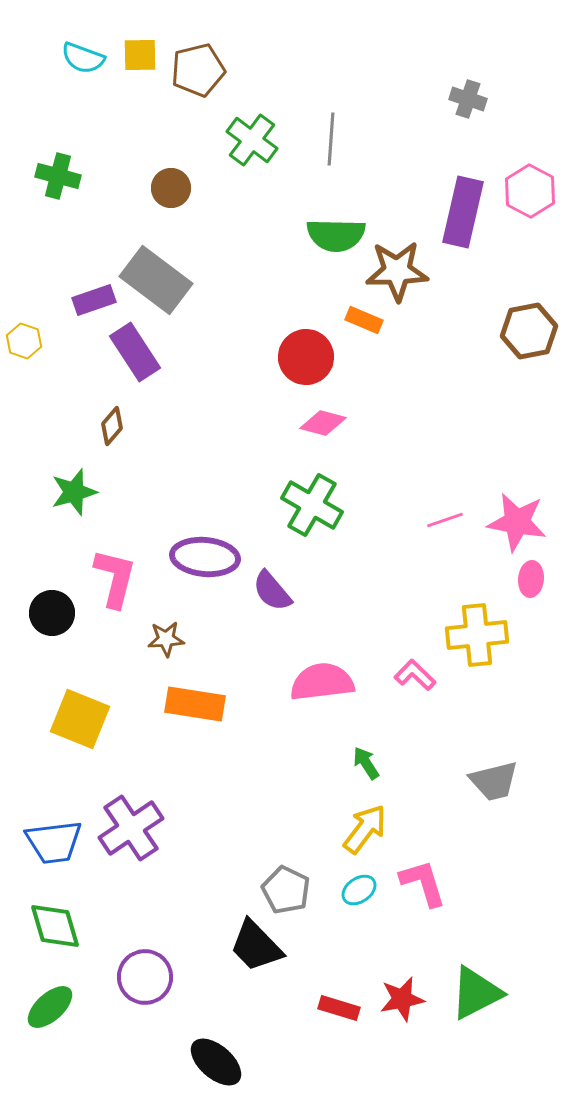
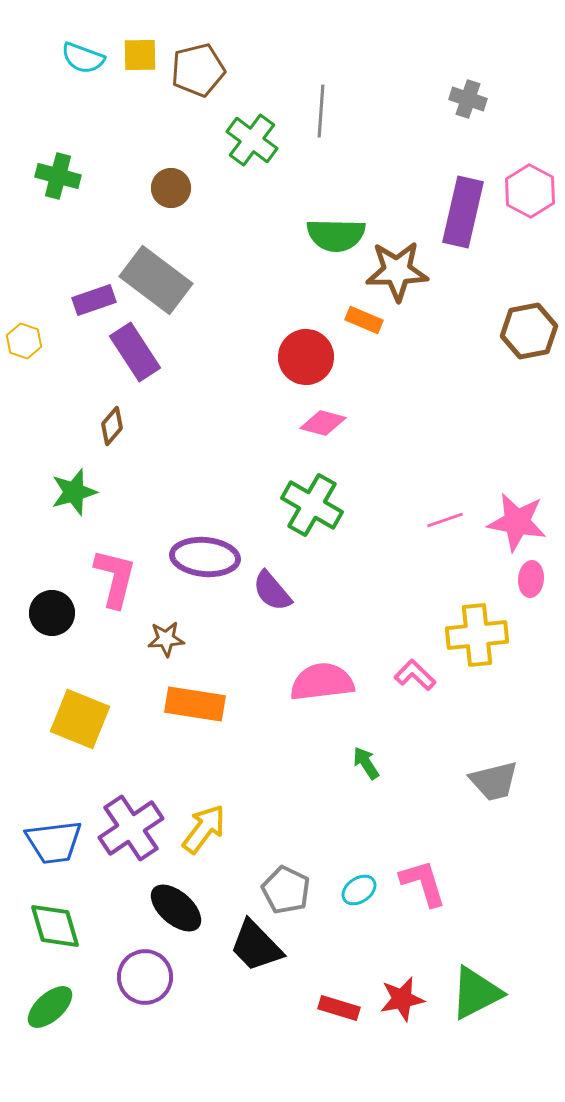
gray line at (331, 139): moved 10 px left, 28 px up
yellow arrow at (365, 829): moved 161 px left
black ellipse at (216, 1062): moved 40 px left, 154 px up
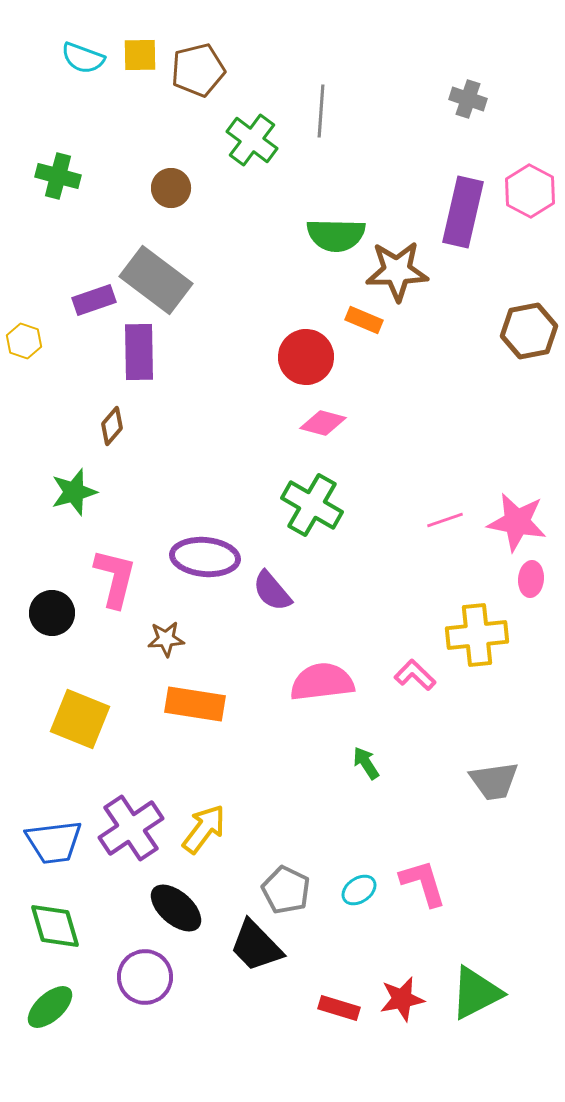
purple rectangle at (135, 352): moved 4 px right; rotated 32 degrees clockwise
gray trapezoid at (494, 781): rotated 6 degrees clockwise
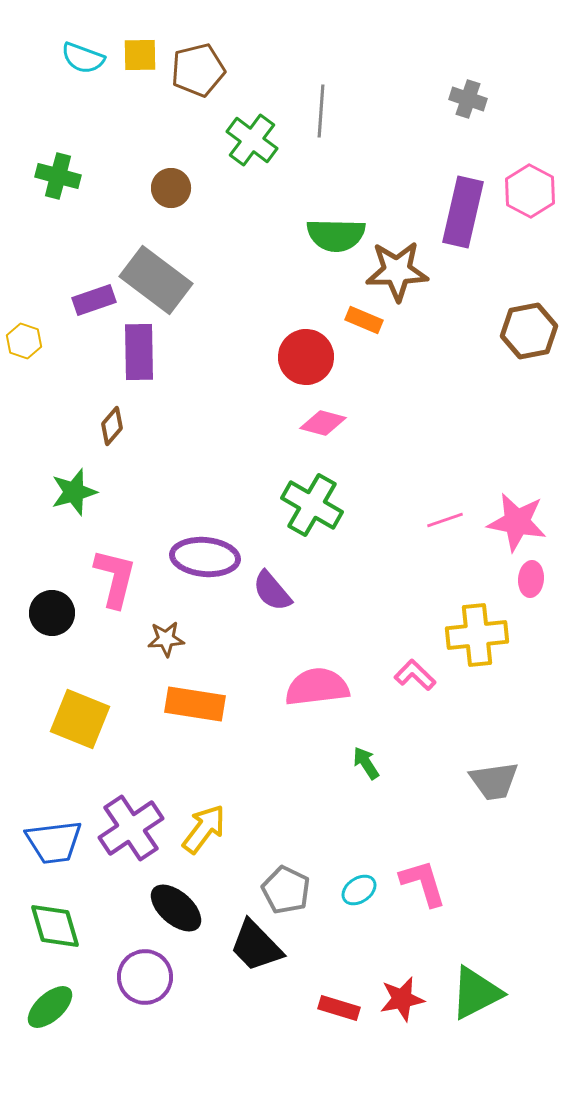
pink semicircle at (322, 682): moved 5 px left, 5 px down
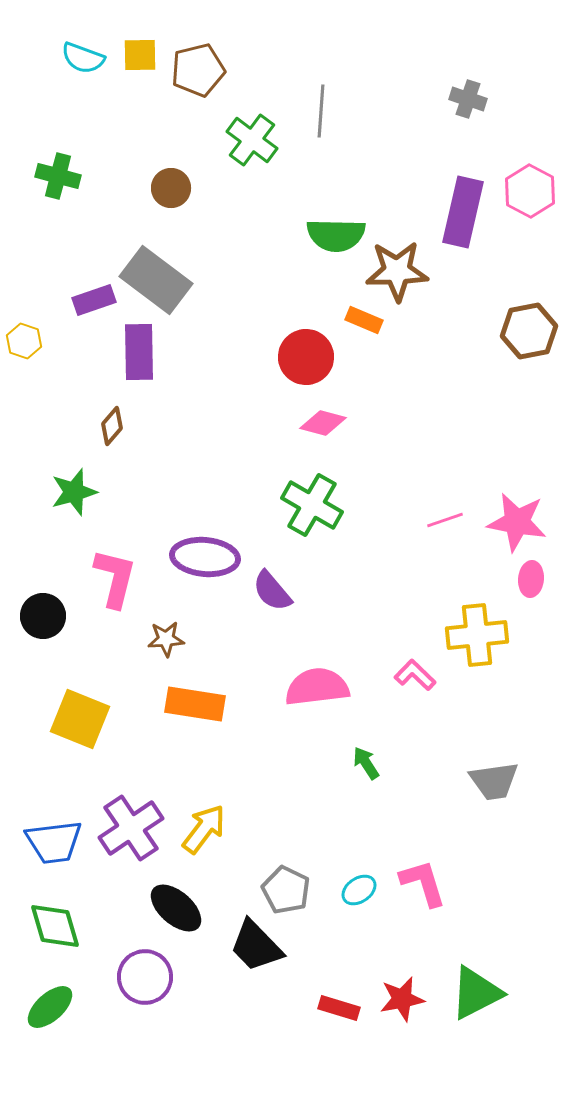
black circle at (52, 613): moved 9 px left, 3 px down
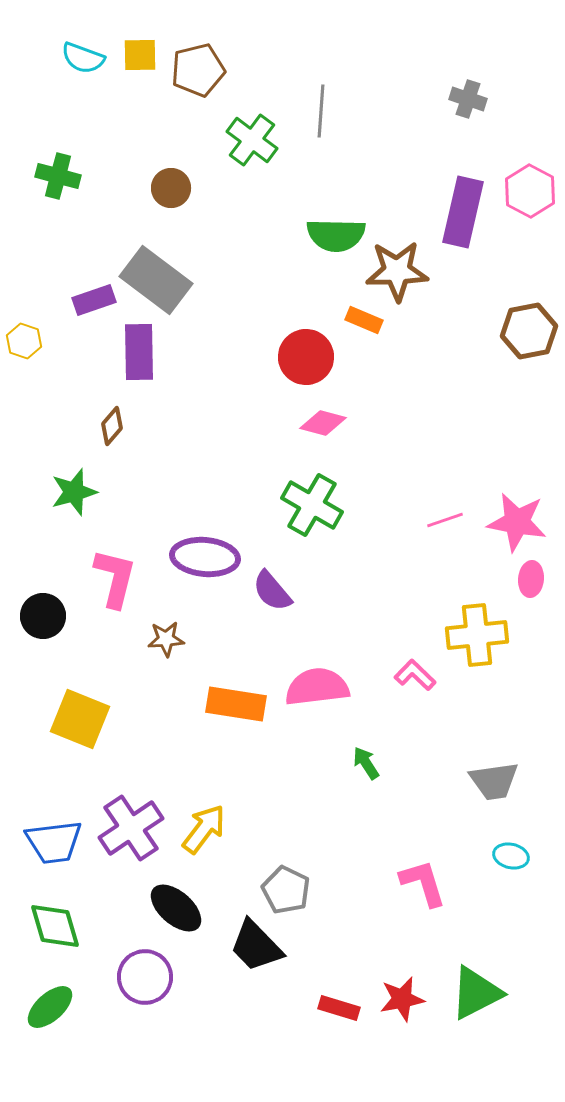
orange rectangle at (195, 704): moved 41 px right
cyan ellipse at (359, 890): moved 152 px right, 34 px up; rotated 48 degrees clockwise
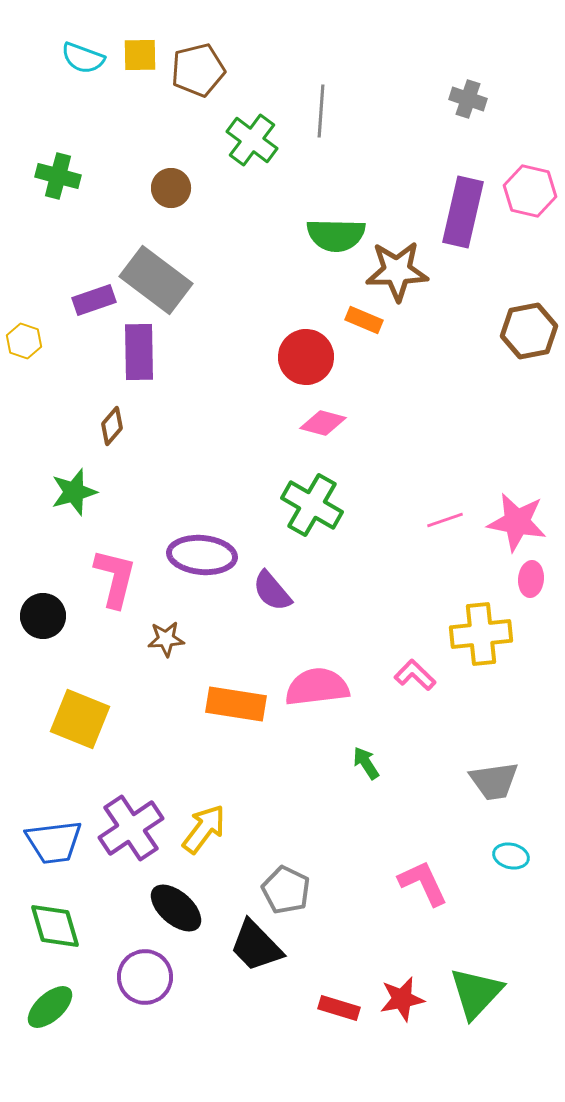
pink hexagon at (530, 191): rotated 15 degrees counterclockwise
purple ellipse at (205, 557): moved 3 px left, 2 px up
yellow cross at (477, 635): moved 4 px right, 1 px up
pink L-shape at (423, 883): rotated 8 degrees counterclockwise
green triangle at (476, 993): rotated 20 degrees counterclockwise
